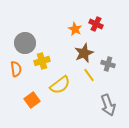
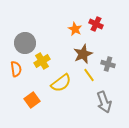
brown star: moved 1 px left, 1 px down
yellow cross: rotated 14 degrees counterclockwise
yellow semicircle: moved 1 px right, 2 px up
gray arrow: moved 4 px left, 3 px up
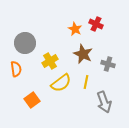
brown star: rotated 24 degrees counterclockwise
yellow cross: moved 8 px right
yellow line: moved 3 px left, 7 px down; rotated 48 degrees clockwise
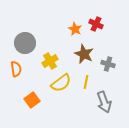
brown star: moved 1 px right
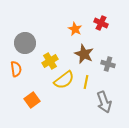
red cross: moved 5 px right, 1 px up
yellow semicircle: moved 3 px right, 3 px up
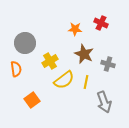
orange star: rotated 24 degrees counterclockwise
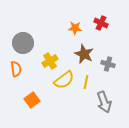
orange star: moved 1 px up
gray circle: moved 2 px left
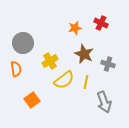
orange star: rotated 16 degrees counterclockwise
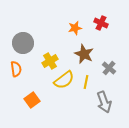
gray cross: moved 1 px right, 4 px down; rotated 24 degrees clockwise
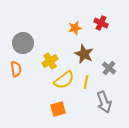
orange square: moved 26 px right, 9 px down; rotated 21 degrees clockwise
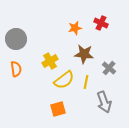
gray circle: moved 7 px left, 4 px up
brown star: rotated 18 degrees counterclockwise
